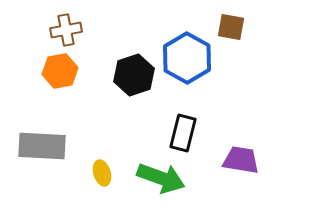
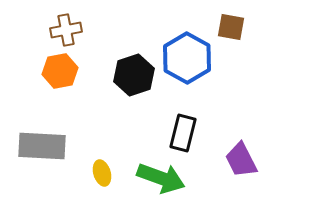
purple trapezoid: rotated 126 degrees counterclockwise
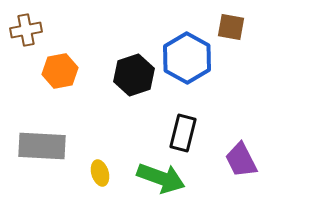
brown cross: moved 40 px left
yellow ellipse: moved 2 px left
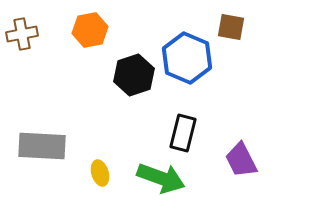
brown cross: moved 4 px left, 4 px down
blue hexagon: rotated 6 degrees counterclockwise
orange hexagon: moved 30 px right, 41 px up
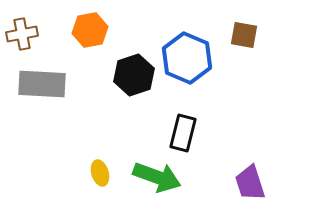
brown square: moved 13 px right, 8 px down
gray rectangle: moved 62 px up
purple trapezoid: moved 9 px right, 23 px down; rotated 9 degrees clockwise
green arrow: moved 4 px left, 1 px up
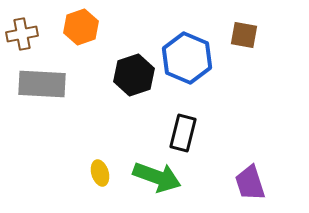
orange hexagon: moved 9 px left, 3 px up; rotated 8 degrees counterclockwise
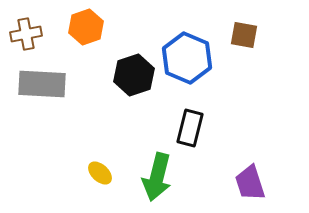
orange hexagon: moved 5 px right
brown cross: moved 4 px right
black rectangle: moved 7 px right, 5 px up
yellow ellipse: rotated 30 degrees counterclockwise
green arrow: rotated 84 degrees clockwise
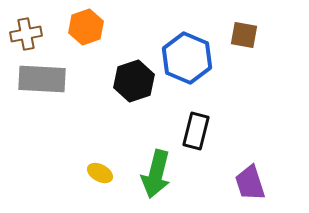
black hexagon: moved 6 px down
gray rectangle: moved 5 px up
black rectangle: moved 6 px right, 3 px down
yellow ellipse: rotated 15 degrees counterclockwise
green arrow: moved 1 px left, 3 px up
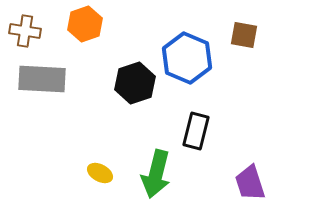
orange hexagon: moved 1 px left, 3 px up
brown cross: moved 1 px left, 3 px up; rotated 20 degrees clockwise
black hexagon: moved 1 px right, 2 px down
